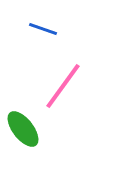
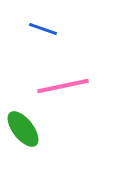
pink line: rotated 42 degrees clockwise
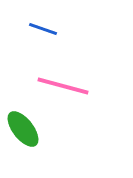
pink line: rotated 27 degrees clockwise
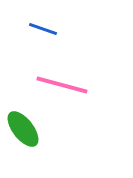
pink line: moved 1 px left, 1 px up
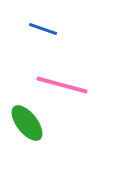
green ellipse: moved 4 px right, 6 px up
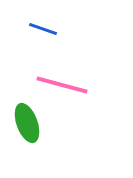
green ellipse: rotated 18 degrees clockwise
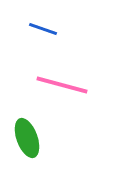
green ellipse: moved 15 px down
